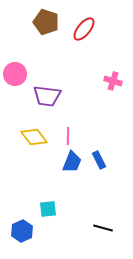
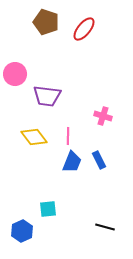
pink cross: moved 10 px left, 35 px down
black line: moved 2 px right, 1 px up
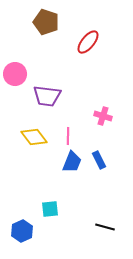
red ellipse: moved 4 px right, 13 px down
cyan square: moved 2 px right
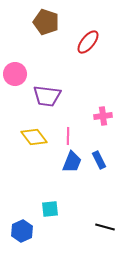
pink cross: rotated 24 degrees counterclockwise
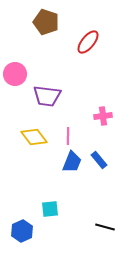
blue rectangle: rotated 12 degrees counterclockwise
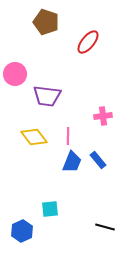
blue rectangle: moved 1 px left
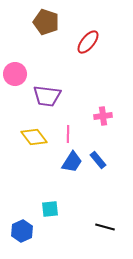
pink line: moved 2 px up
blue trapezoid: rotated 10 degrees clockwise
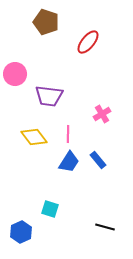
purple trapezoid: moved 2 px right
pink cross: moved 1 px left, 2 px up; rotated 24 degrees counterclockwise
blue trapezoid: moved 3 px left
cyan square: rotated 24 degrees clockwise
blue hexagon: moved 1 px left, 1 px down
